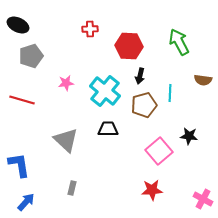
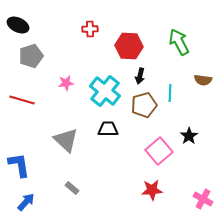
black star: rotated 30 degrees clockwise
gray rectangle: rotated 64 degrees counterclockwise
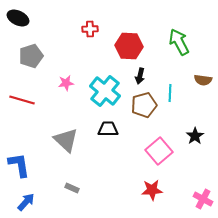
black ellipse: moved 7 px up
black star: moved 6 px right
gray rectangle: rotated 16 degrees counterclockwise
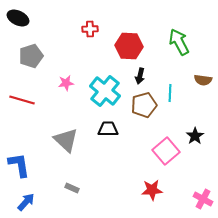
pink square: moved 7 px right
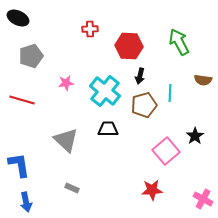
blue arrow: rotated 126 degrees clockwise
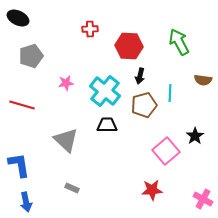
red line: moved 5 px down
black trapezoid: moved 1 px left, 4 px up
